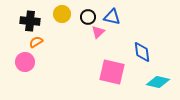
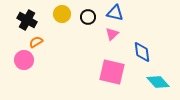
blue triangle: moved 3 px right, 4 px up
black cross: moved 3 px left, 1 px up; rotated 24 degrees clockwise
pink triangle: moved 14 px right, 2 px down
pink circle: moved 1 px left, 2 px up
cyan diamond: rotated 35 degrees clockwise
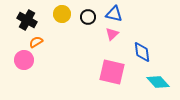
blue triangle: moved 1 px left, 1 px down
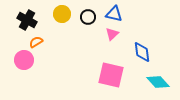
pink square: moved 1 px left, 3 px down
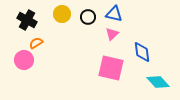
orange semicircle: moved 1 px down
pink square: moved 7 px up
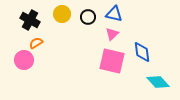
black cross: moved 3 px right
pink square: moved 1 px right, 7 px up
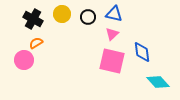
black cross: moved 3 px right, 1 px up
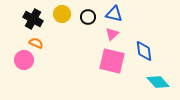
orange semicircle: rotated 56 degrees clockwise
blue diamond: moved 2 px right, 1 px up
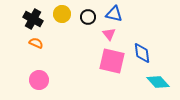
pink triangle: moved 3 px left; rotated 24 degrees counterclockwise
blue diamond: moved 2 px left, 2 px down
pink circle: moved 15 px right, 20 px down
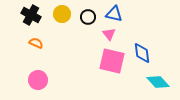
black cross: moved 2 px left, 4 px up
pink circle: moved 1 px left
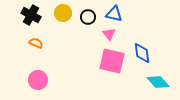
yellow circle: moved 1 px right, 1 px up
